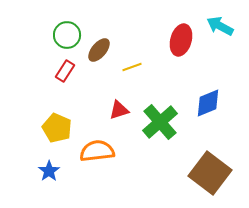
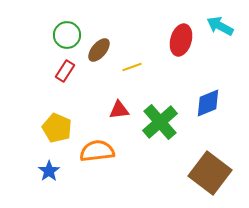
red triangle: rotated 10 degrees clockwise
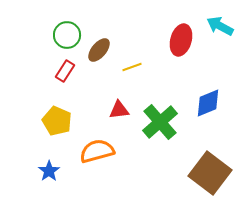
yellow pentagon: moved 7 px up
orange semicircle: rotated 8 degrees counterclockwise
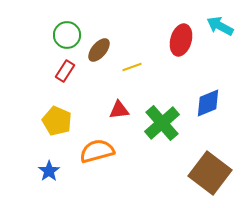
green cross: moved 2 px right, 1 px down
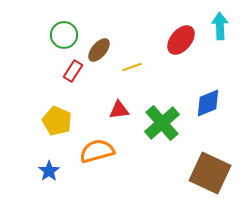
cyan arrow: rotated 60 degrees clockwise
green circle: moved 3 px left
red ellipse: rotated 24 degrees clockwise
red rectangle: moved 8 px right
brown square: rotated 12 degrees counterclockwise
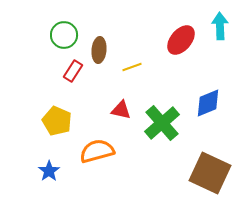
brown ellipse: rotated 35 degrees counterclockwise
red triangle: moved 2 px right; rotated 20 degrees clockwise
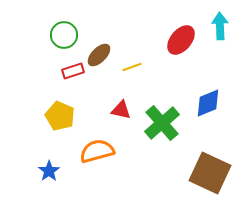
brown ellipse: moved 5 px down; rotated 40 degrees clockwise
red rectangle: rotated 40 degrees clockwise
yellow pentagon: moved 3 px right, 5 px up
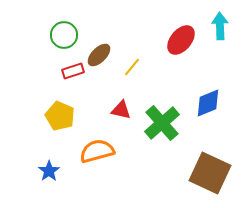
yellow line: rotated 30 degrees counterclockwise
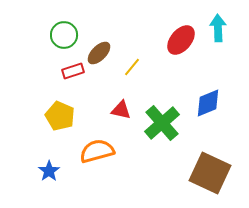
cyan arrow: moved 2 px left, 2 px down
brown ellipse: moved 2 px up
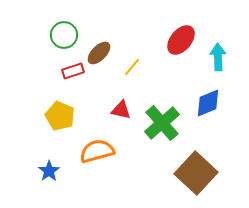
cyan arrow: moved 29 px down
brown square: moved 14 px left; rotated 18 degrees clockwise
